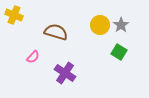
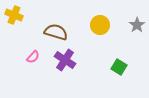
gray star: moved 16 px right
green square: moved 15 px down
purple cross: moved 13 px up
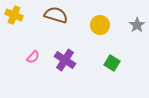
brown semicircle: moved 17 px up
green square: moved 7 px left, 4 px up
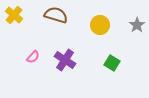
yellow cross: rotated 18 degrees clockwise
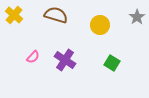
gray star: moved 8 px up
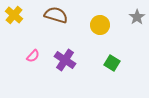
pink semicircle: moved 1 px up
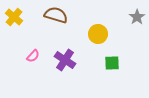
yellow cross: moved 2 px down
yellow circle: moved 2 px left, 9 px down
green square: rotated 35 degrees counterclockwise
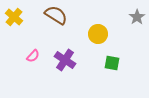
brown semicircle: rotated 15 degrees clockwise
green square: rotated 14 degrees clockwise
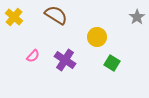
yellow circle: moved 1 px left, 3 px down
green square: rotated 21 degrees clockwise
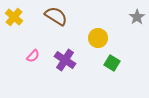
brown semicircle: moved 1 px down
yellow circle: moved 1 px right, 1 px down
